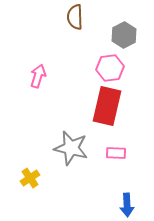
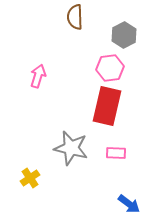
blue arrow: moved 2 px right, 1 px up; rotated 50 degrees counterclockwise
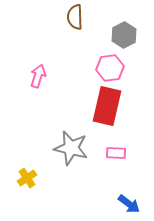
yellow cross: moved 3 px left
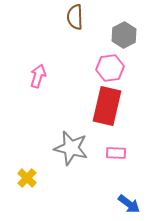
yellow cross: rotated 12 degrees counterclockwise
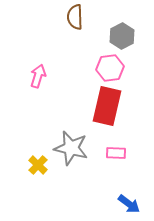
gray hexagon: moved 2 px left, 1 px down
yellow cross: moved 11 px right, 13 px up
